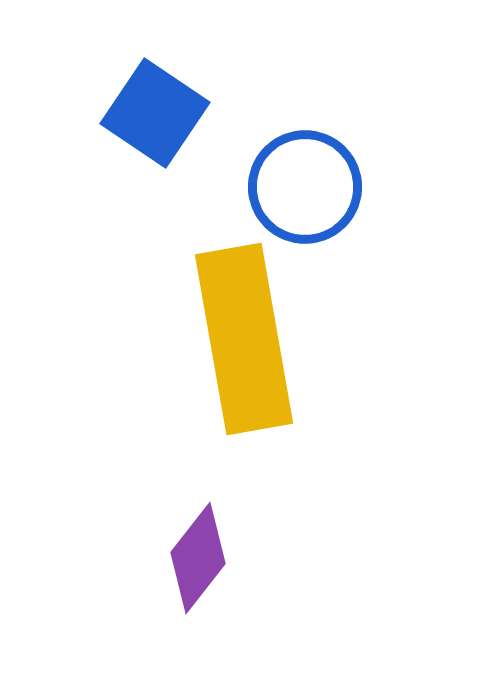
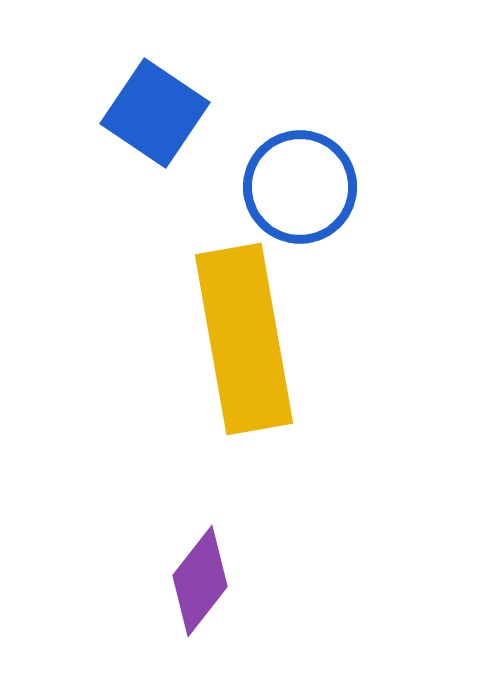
blue circle: moved 5 px left
purple diamond: moved 2 px right, 23 px down
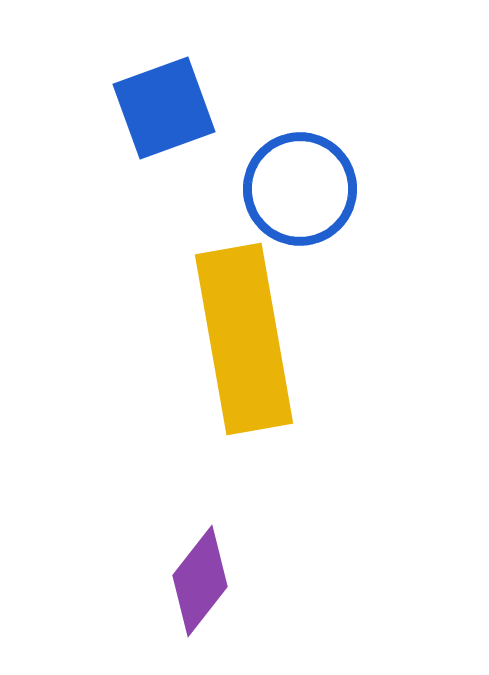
blue square: moved 9 px right, 5 px up; rotated 36 degrees clockwise
blue circle: moved 2 px down
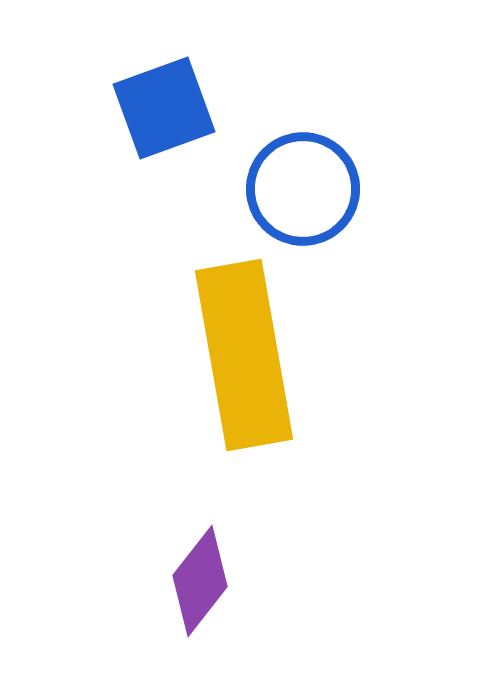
blue circle: moved 3 px right
yellow rectangle: moved 16 px down
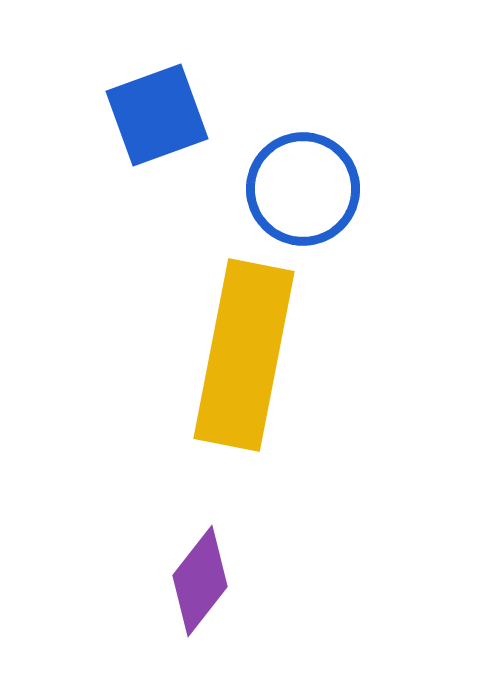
blue square: moved 7 px left, 7 px down
yellow rectangle: rotated 21 degrees clockwise
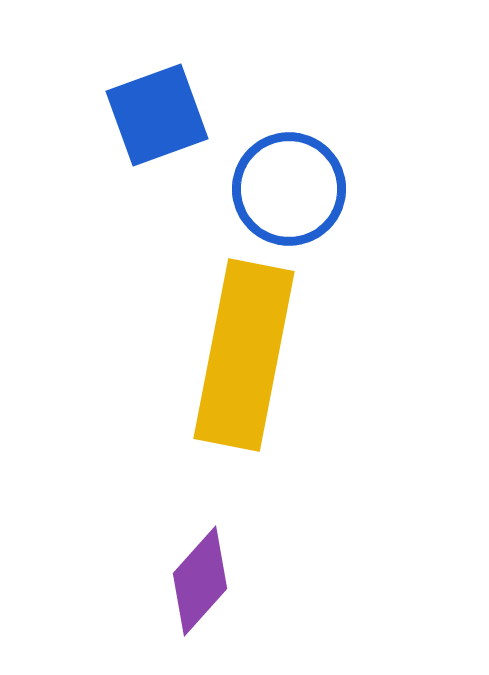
blue circle: moved 14 px left
purple diamond: rotated 4 degrees clockwise
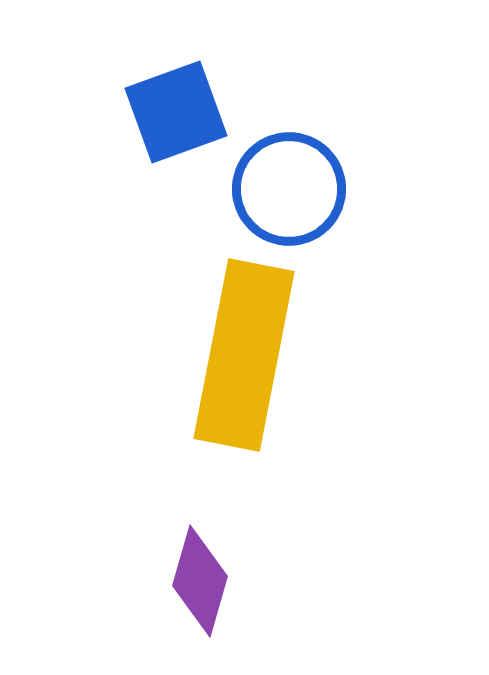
blue square: moved 19 px right, 3 px up
purple diamond: rotated 26 degrees counterclockwise
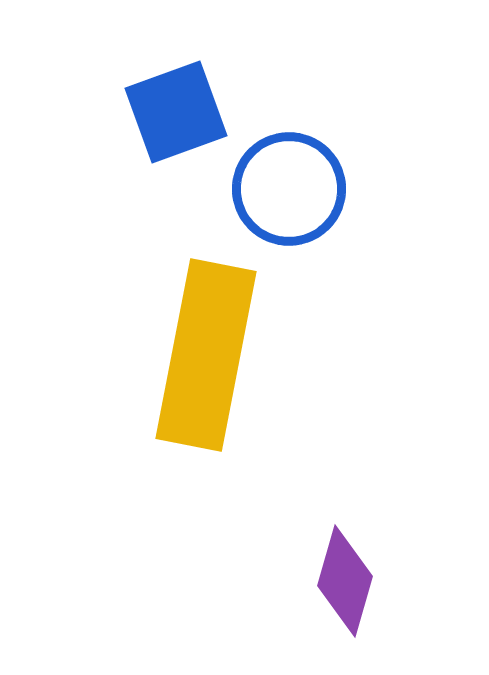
yellow rectangle: moved 38 px left
purple diamond: moved 145 px right
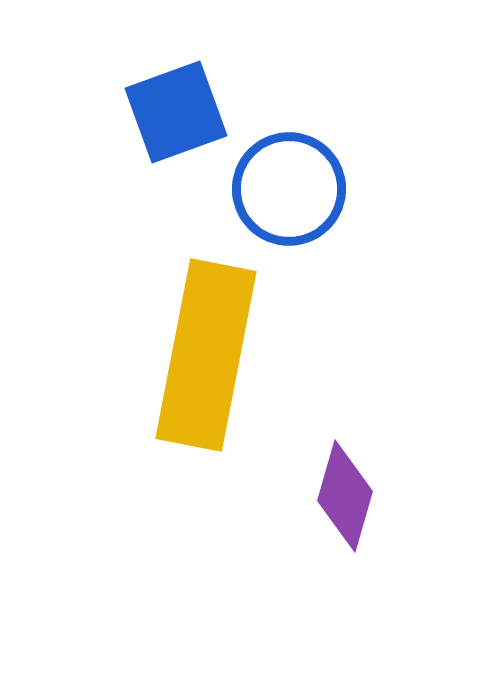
purple diamond: moved 85 px up
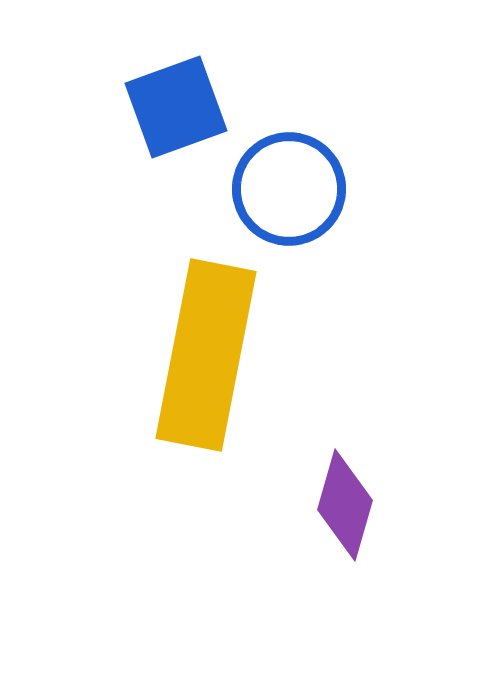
blue square: moved 5 px up
purple diamond: moved 9 px down
